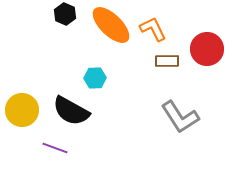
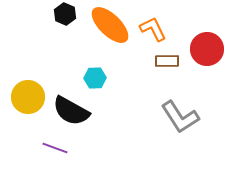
orange ellipse: moved 1 px left
yellow circle: moved 6 px right, 13 px up
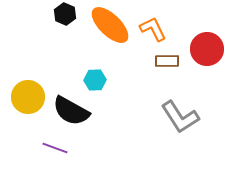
cyan hexagon: moved 2 px down
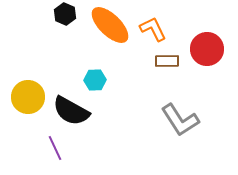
gray L-shape: moved 3 px down
purple line: rotated 45 degrees clockwise
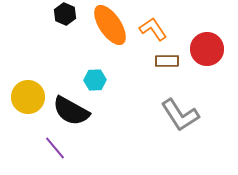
orange ellipse: rotated 12 degrees clockwise
orange L-shape: rotated 8 degrees counterclockwise
gray L-shape: moved 5 px up
purple line: rotated 15 degrees counterclockwise
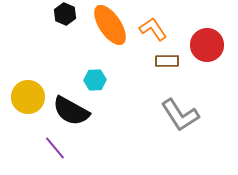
red circle: moved 4 px up
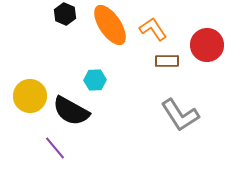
yellow circle: moved 2 px right, 1 px up
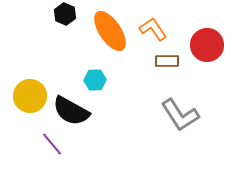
orange ellipse: moved 6 px down
purple line: moved 3 px left, 4 px up
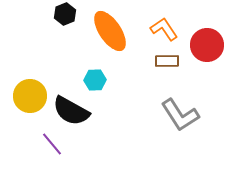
black hexagon: rotated 15 degrees clockwise
orange L-shape: moved 11 px right
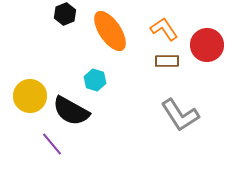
cyan hexagon: rotated 20 degrees clockwise
